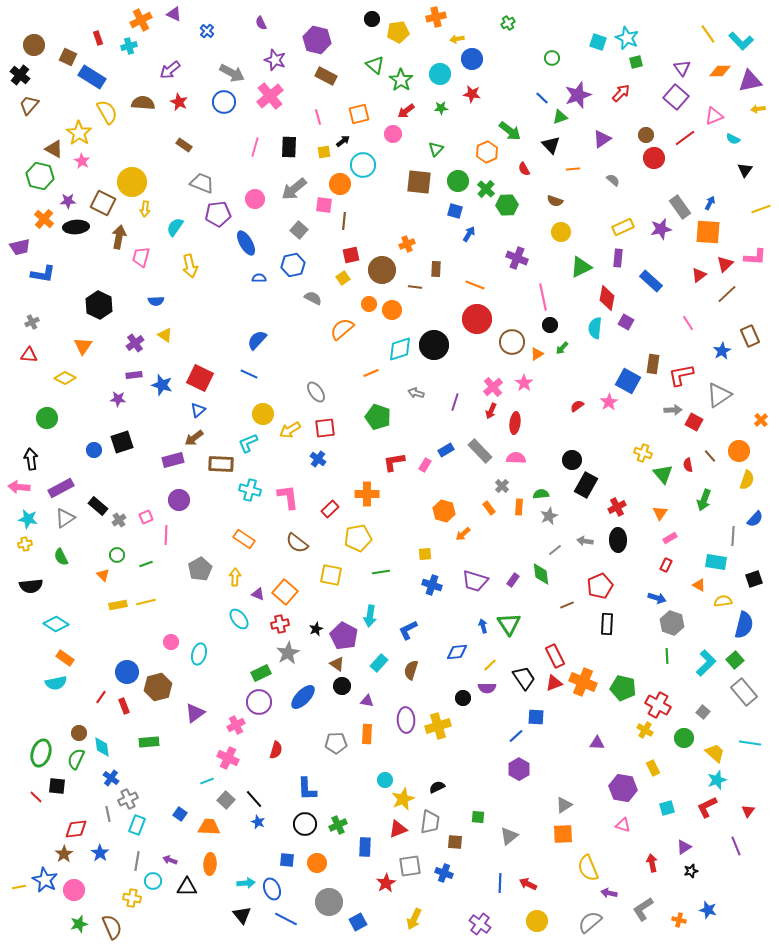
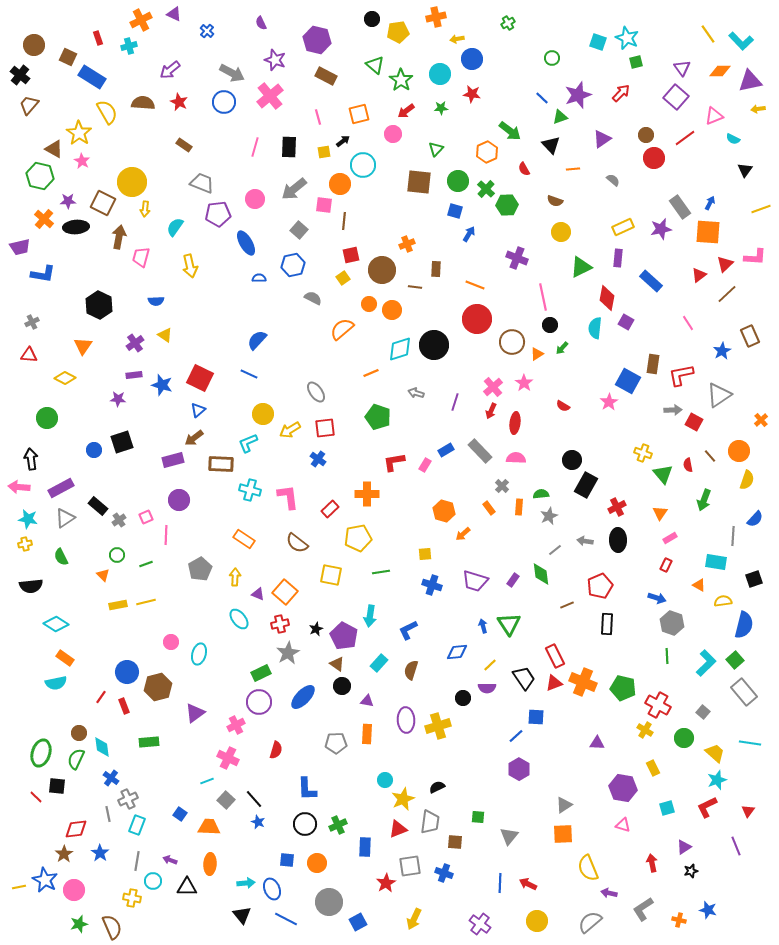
red semicircle at (577, 406): moved 14 px left; rotated 112 degrees counterclockwise
gray triangle at (509, 836): rotated 12 degrees counterclockwise
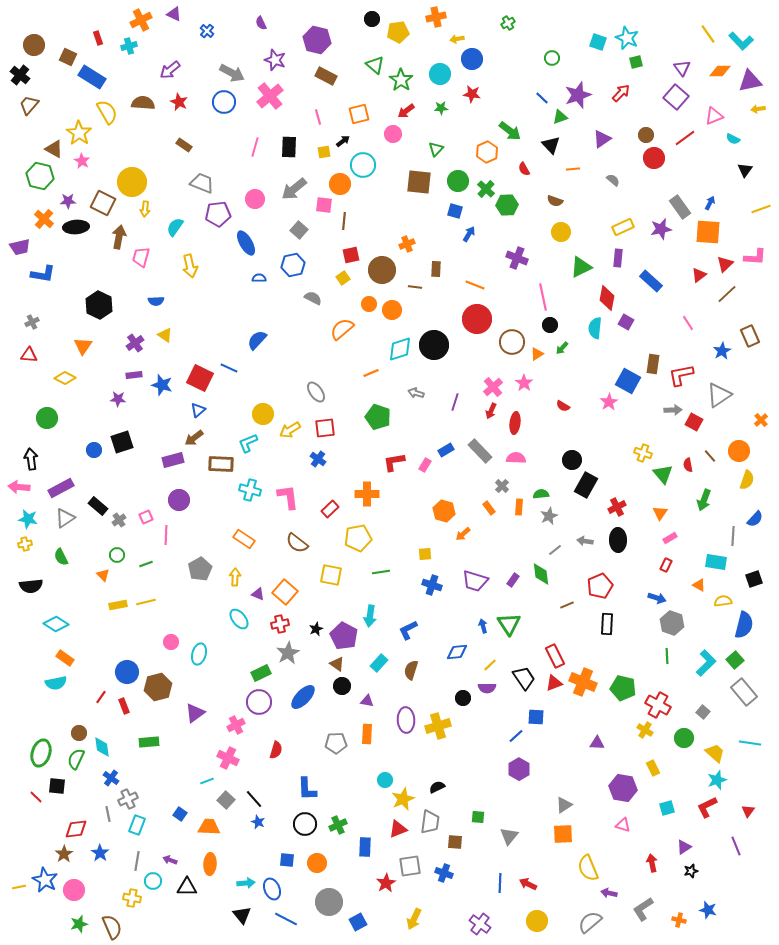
blue line at (249, 374): moved 20 px left, 6 px up
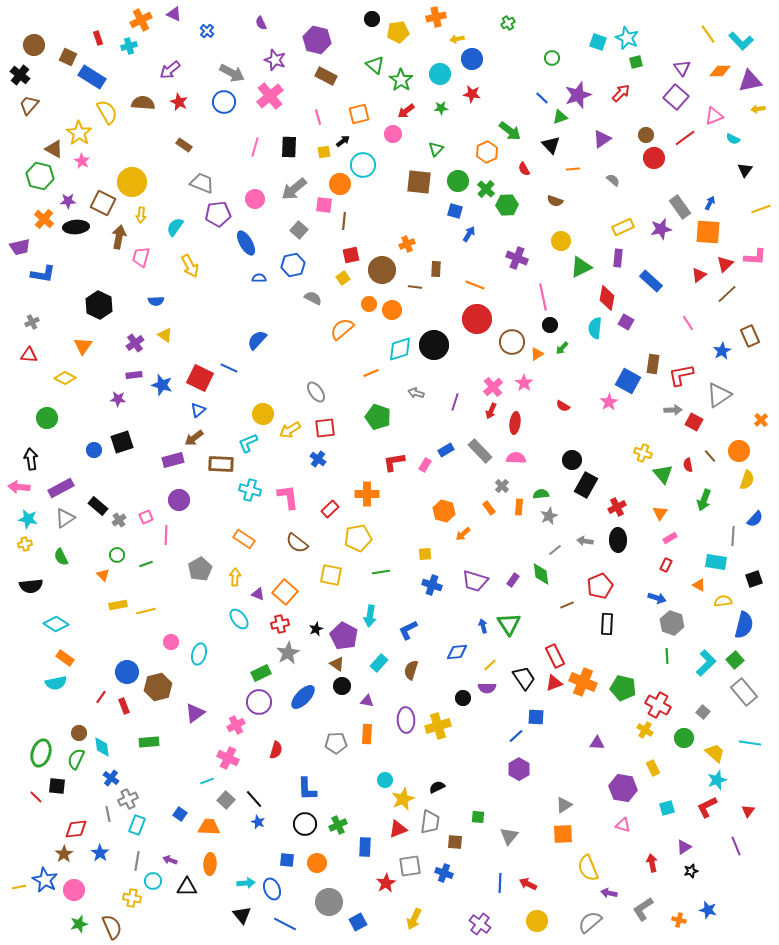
yellow arrow at (145, 209): moved 4 px left, 6 px down
yellow circle at (561, 232): moved 9 px down
yellow arrow at (190, 266): rotated 15 degrees counterclockwise
yellow line at (146, 602): moved 9 px down
blue line at (286, 919): moved 1 px left, 5 px down
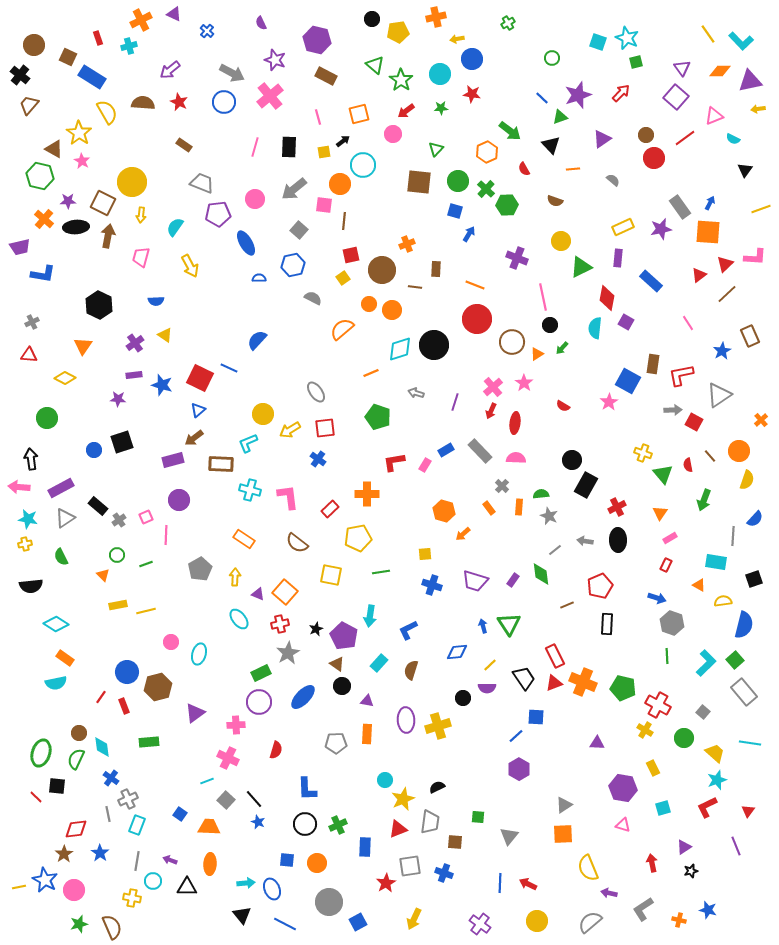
brown arrow at (119, 237): moved 11 px left, 1 px up
gray star at (549, 516): rotated 24 degrees counterclockwise
pink cross at (236, 725): rotated 24 degrees clockwise
cyan square at (667, 808): moved 4 px left
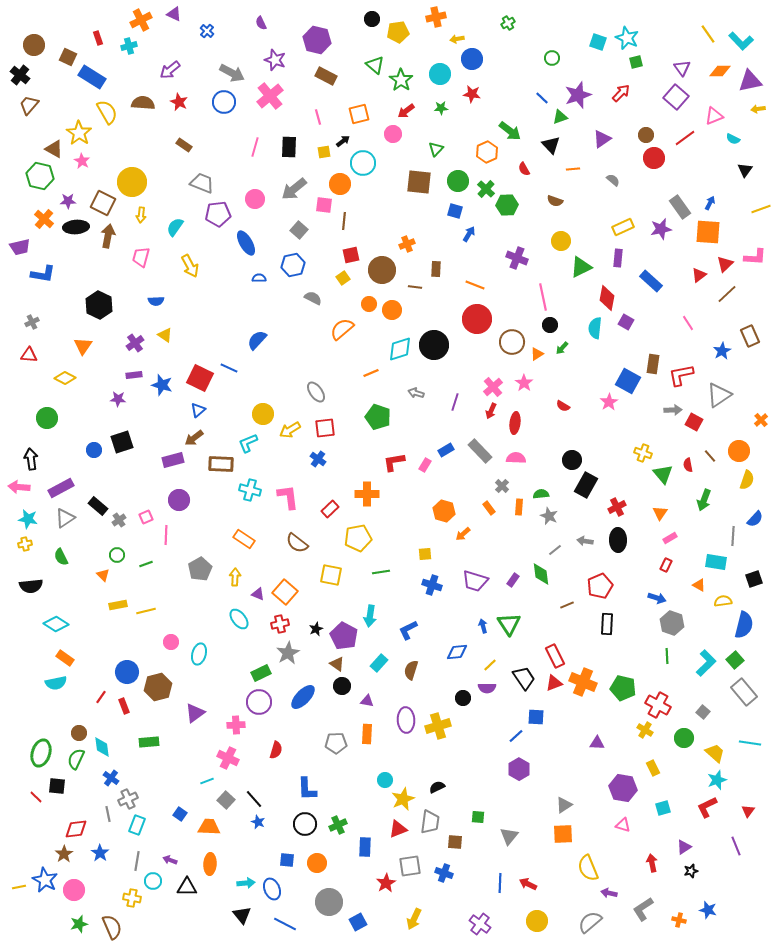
cyan circle at (363, 165): moved 2 px up
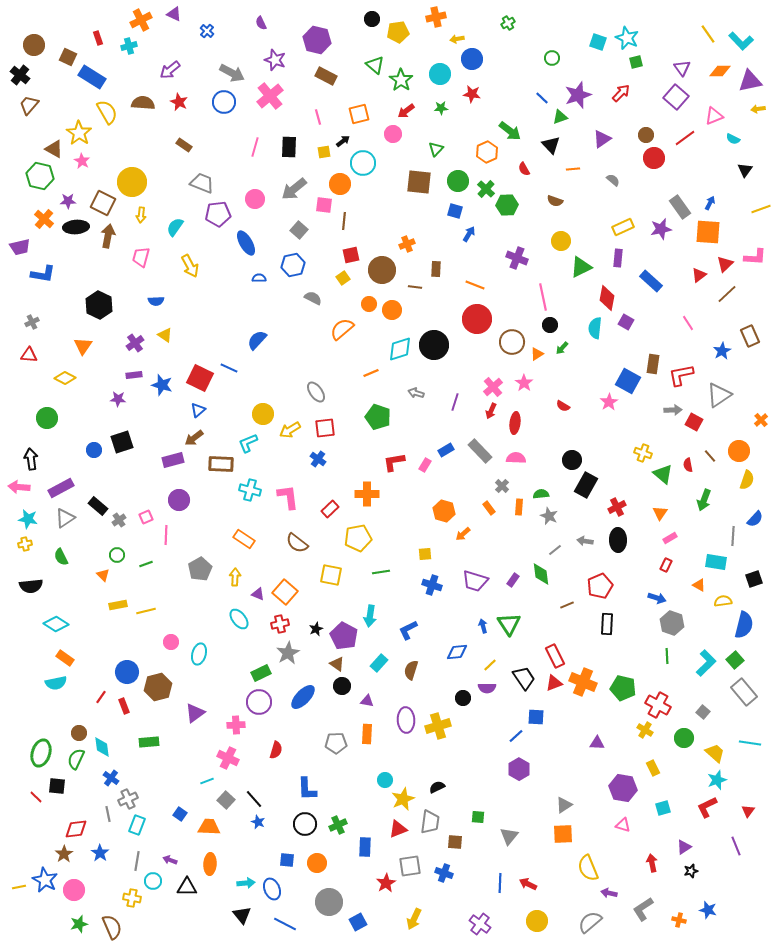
green triangle at (663, 474): rotated 10 degrees counterclockwise
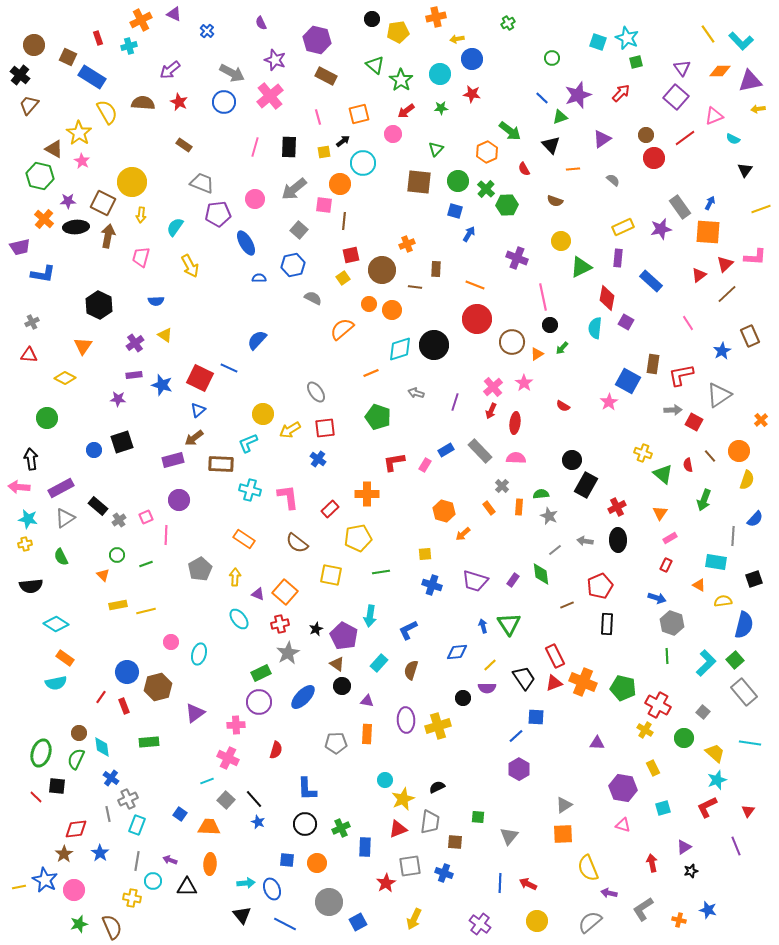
green cross at (338, 825): moved 3 px right, 3 px down
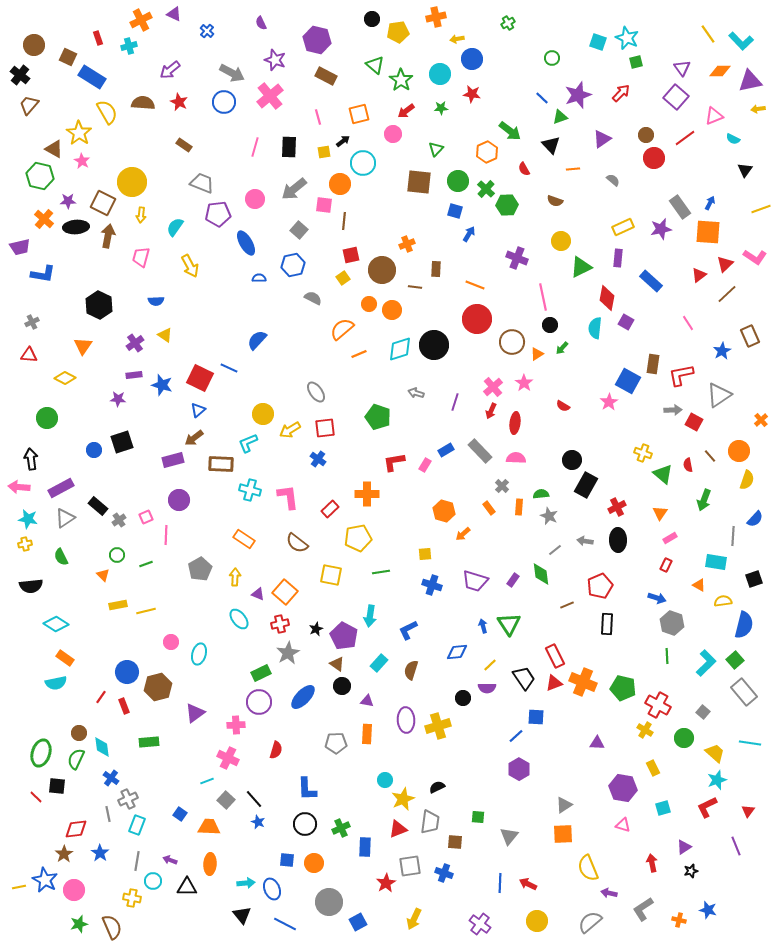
pink L-shape at (755, 257): rotated 30 degrees clockwise
orange line at (371, 373): moved 12 px left, 19 px up
orange circle at (317, 863): moved 3 px left
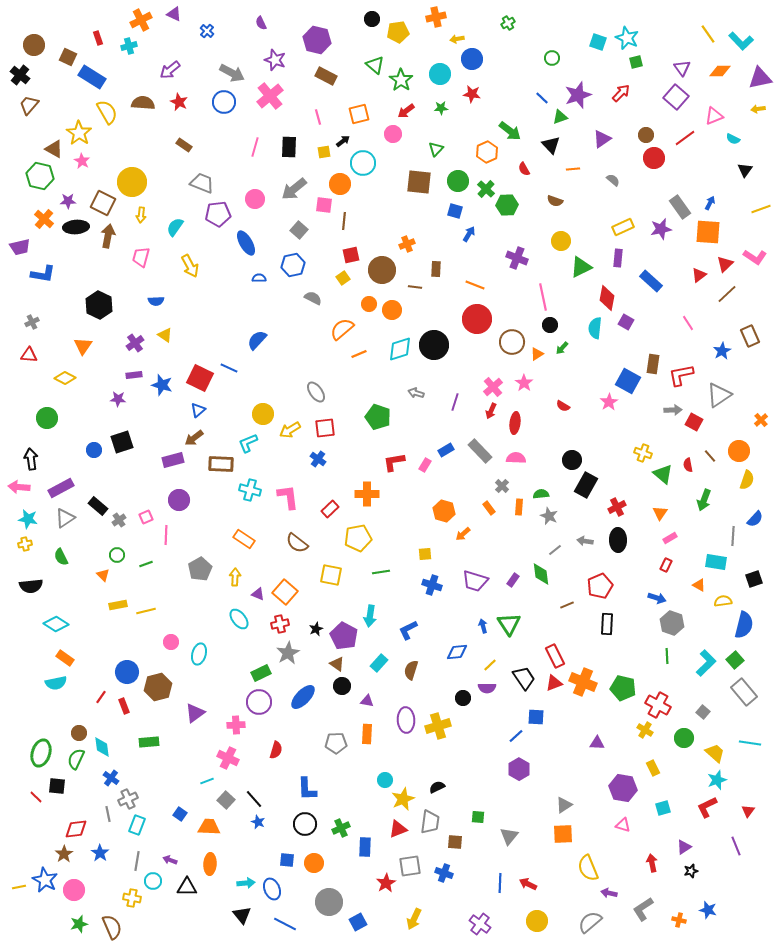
purple triangle at (750, 81): moved 10 px right, 3 px up
